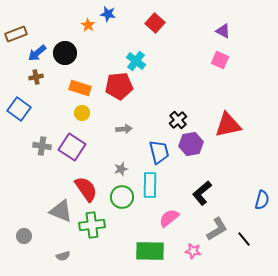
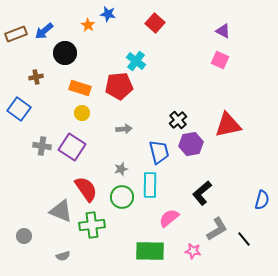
blue arrow: moved 7 px right, 22 px up
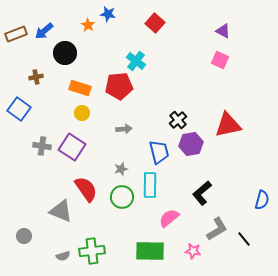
green cross: moved 26 px down
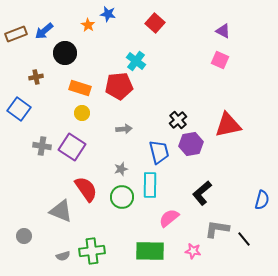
gray L-shape: rotated 140 degrees counterclockwise
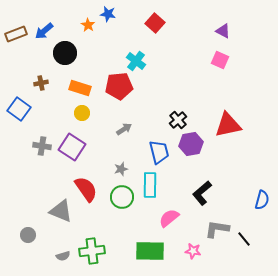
brown cross: moved 5 px right, 6 px down
gray arrow: rotated 28 degrees counterclockwise
gray circle: moved 4 px right, 1 px up
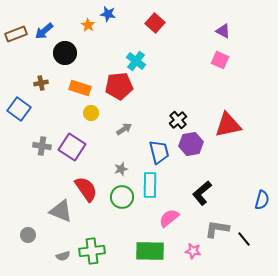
yellow circle: moved 9 px right
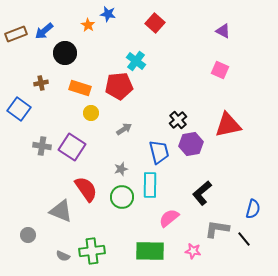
pink square: moved 10 px down
blue semicircle: moved 9 px left, 9 px down
gray semicircle: rotated 40 degrees clockwise
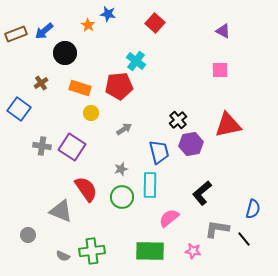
pink square: rotated 24 degrees counterclockwise
brown cross: rotated 24 degrees counterclockwise
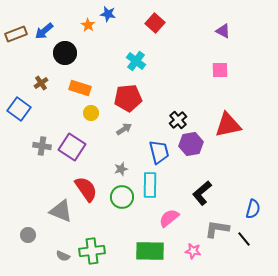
red pentagon: moved 9 px right, 12 px down
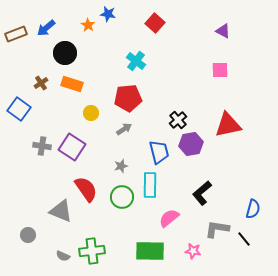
blue arrow: moved 2 px right, 3 px up
orange rectangle: moved 8 px left, 4 px up
gray star: moved 3 px up
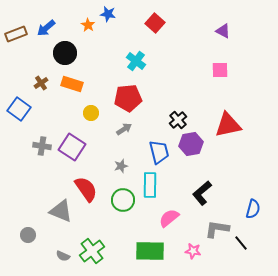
green circle: moved 1 px right, 3 px down
black line: moved 3 px left, 4 px down
green cross: rotated 30 degrees counterclockwise
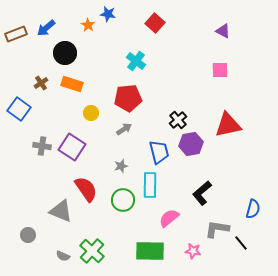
green cross: rotated 10 degrees counterclockwise
